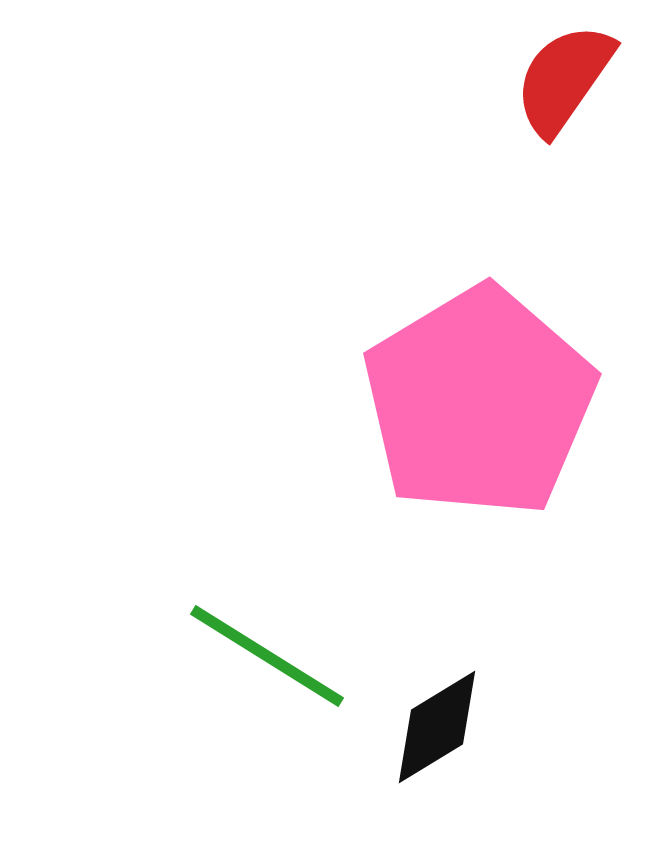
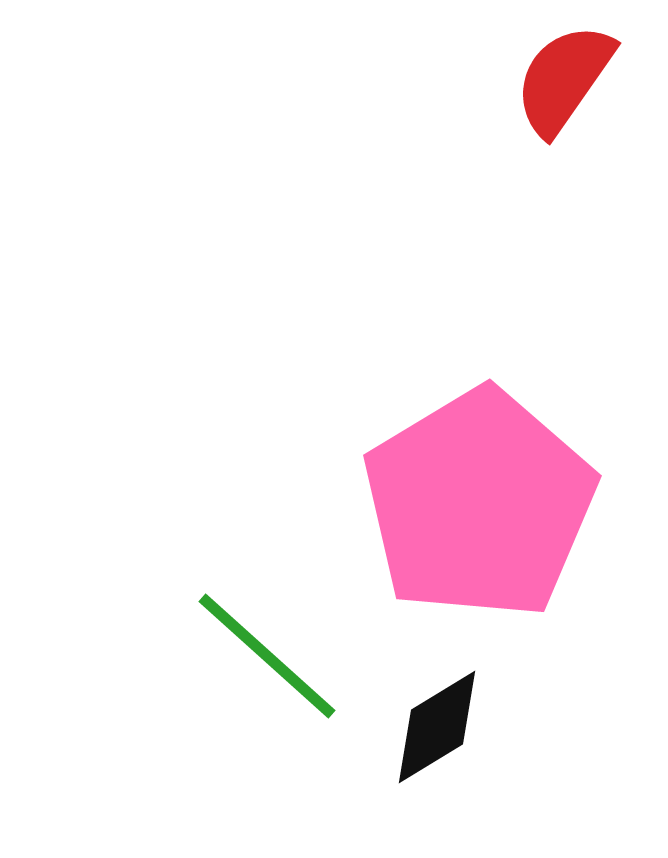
pink pentagon: moved 102 px down
green line: rotated 10 degrees clockwise
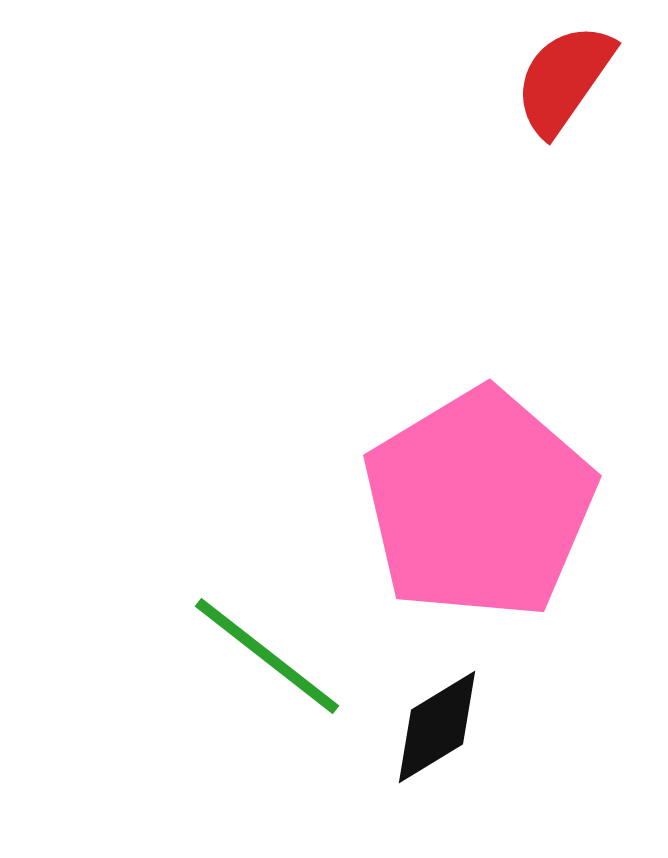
green line: rotated 4 degrees counterclockwise
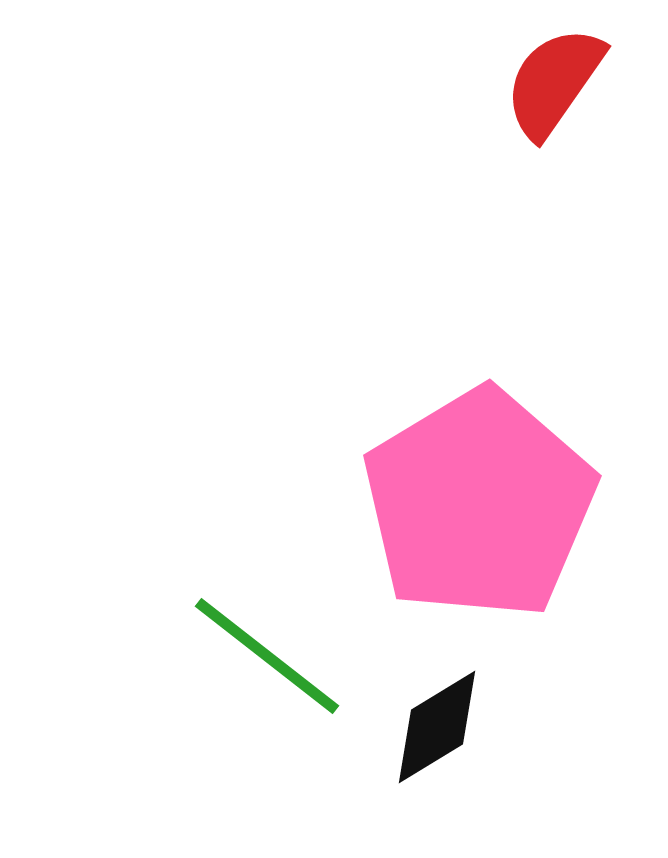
red semicircle: moved 10 px left, 3 px down
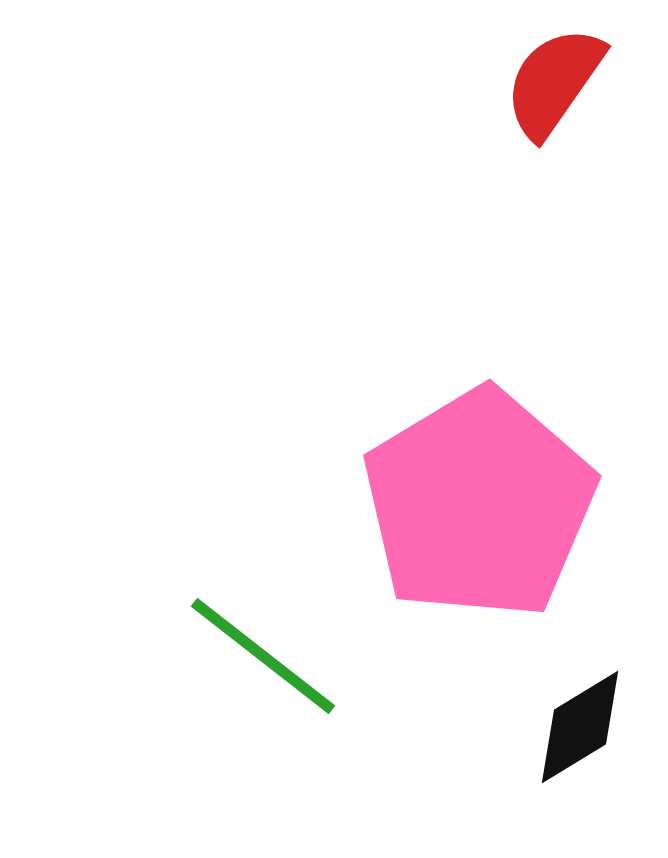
green line: moved 4 px left
black diamond: moved 143 px right
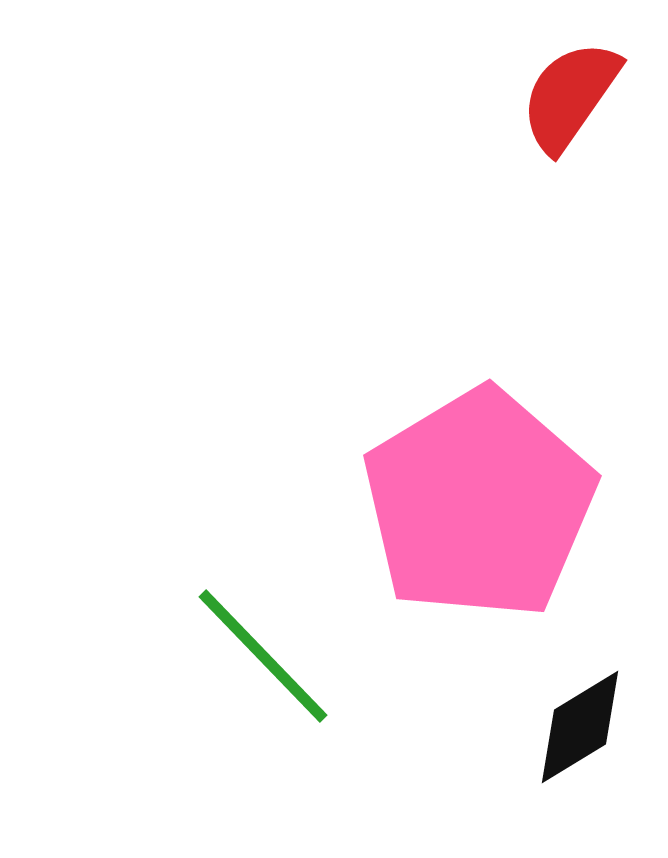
red semicircle: moved 16 px right, 14 px down
green line: rotated 8 degrees clockwise
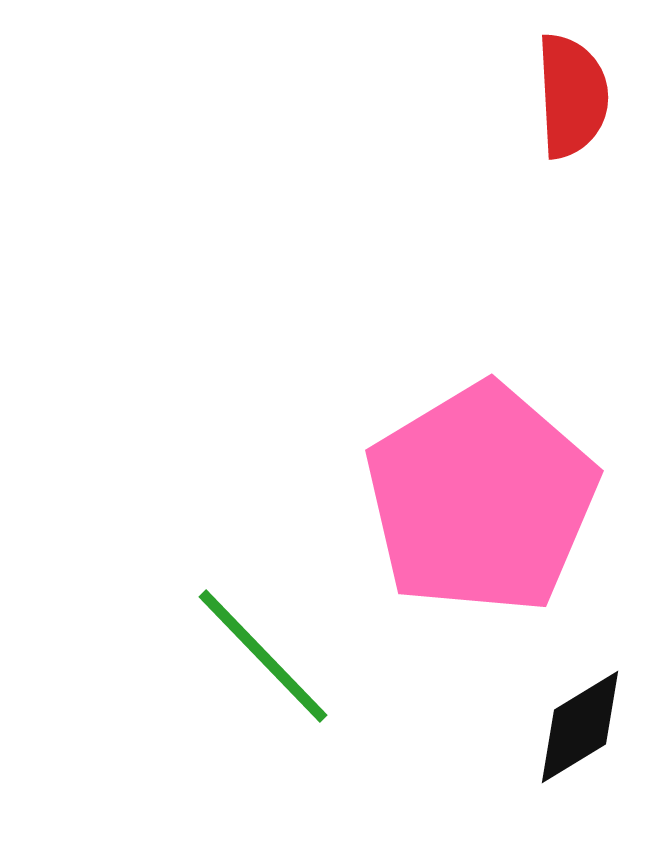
red semicircle: moved 2 px right; rotated 142 degrees clockwise
pink pentagon: moved 2 px right, 5 px up
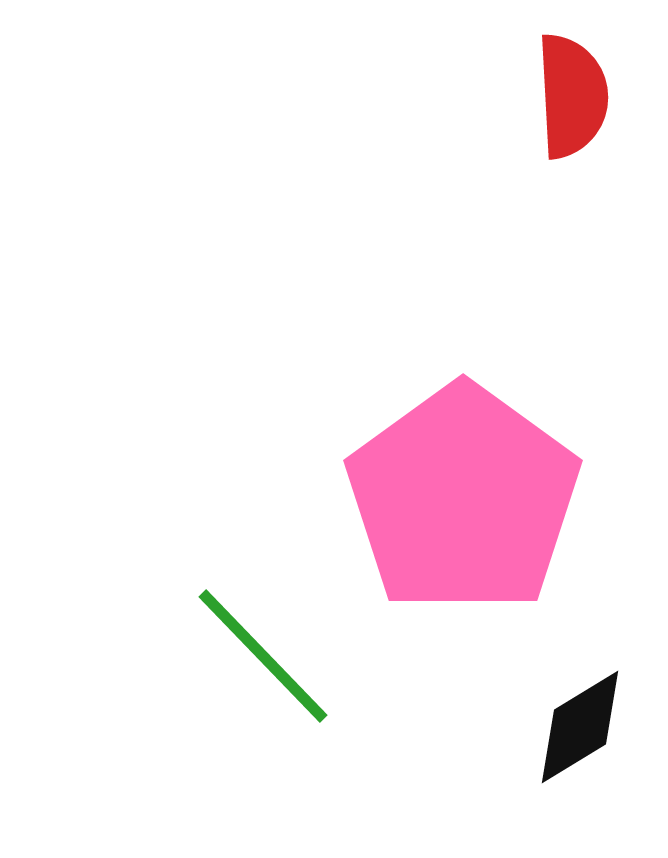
pink pentagon: moved 18 px left; rotated 5 degrees counterclockwise
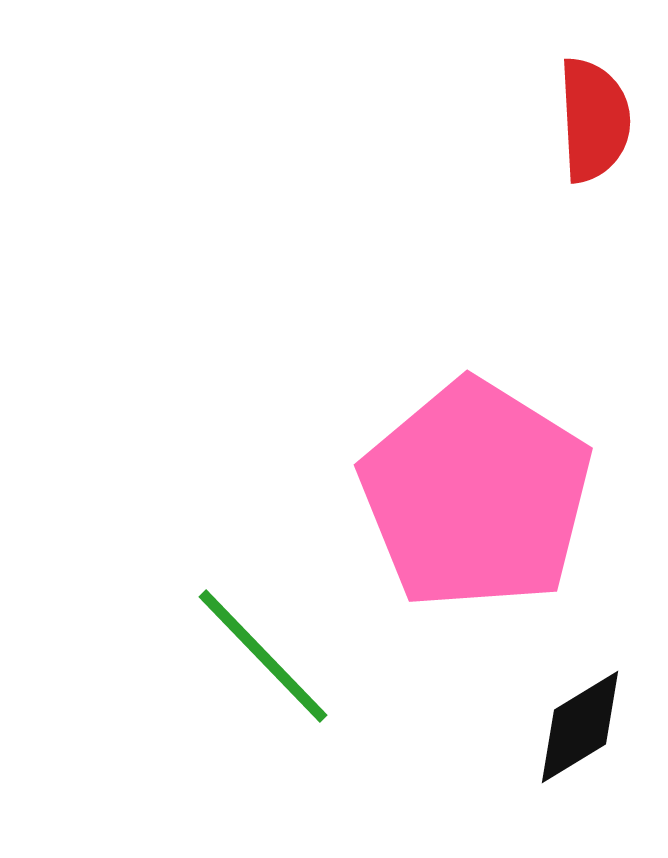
red semicircle: moved 22 px right, 24 px down
pink pentagon: moved 13 px right, 4 px up; rotated 4 degrees counterclockwise
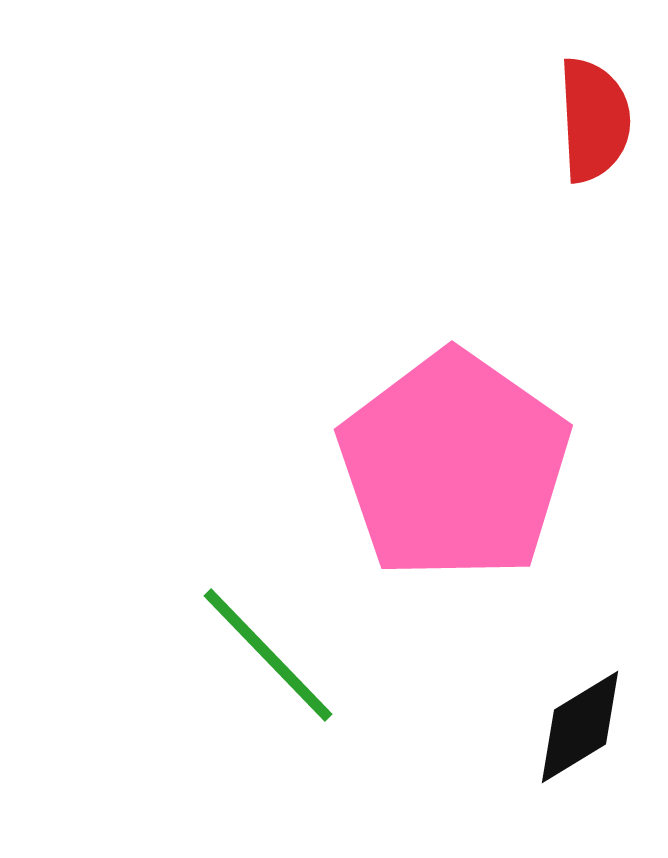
pink pentagon: moved 22 px left, 29 px up; rotated 3 degrees clockwise
green line: moved 5 px right, 1 px up
